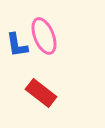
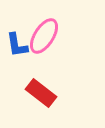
pink ellipse: rotated 54 degrees clockwise
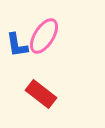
red rectangle: moved 1 px down
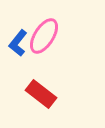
blue L-shape: moved 1 px right, 2 px up; rotated 48 degrees clockwise
